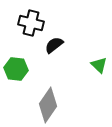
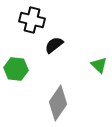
black cross: moved 1 px right, 3 px up
gray diamond: moved 10 px right, 2 px up
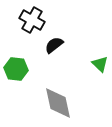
black cross: rotated 15 degrees clockwise
green triangle: moved 1 px right, 1 px up
gray diamond: rotated 48 degrees counterclockwise
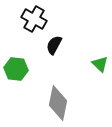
black cross: moved 2 px right, 1 px up
black semicircle: rotated 24 degrees counterclockwise
gray diamond: rotated 24 degrees clockwise
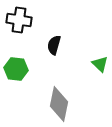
black cross: moved 15 px left, 1 px down; rotated 20 degrees counterclockwise
black semicircle: rotated 12 degrees counterclockwise
gray diamond: moved 1 px right, 1 px down
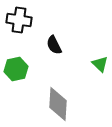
black semicircle: rotated 42 degrees counterclockwise
green hexagon: rotated 20 degrees counterclockwise
gray diamond: moved 1 px left; rotated 8 degrees counterclockwise
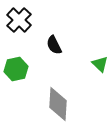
black cross: rotated 35 degrees clockwise
